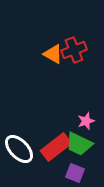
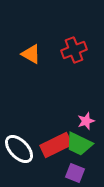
orange triangle: moved 22 px left
red rectangle: moved 2 px up; rotated 12 degrees clockwise
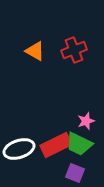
orange triangle: moved 4 px right, 3 px up
white ellipse: rotated 64 degrees counterclockwise
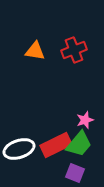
orange triangle: rotated 20 degrees counterclockwise
pink star: moved 1 px left, 1 px up
green trapezoid: rotated 76 degrees counterclockwise
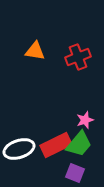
red cross: moved 4 px right, 7 px down
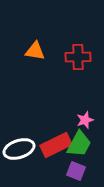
red cross: rotated 20 degrees clockwise
green trapezoid: rotated 12 degrees counterclockwise
purple square: moved 1 px right, 2 px up
